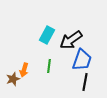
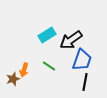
cyan rectangle: rotated 30 degrees clockwise
green line: rotated 64 degrees counterclockwise
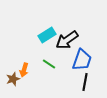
black arrow: moved 4 px left
green line: moved 2 px up
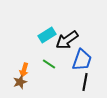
brown star: moved 7 px right, 3 px down
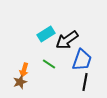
cyan rectangle: moved 1 px left, 1 px up
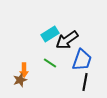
cyan rectangle: moved 4 px right
green line: moved 1 px right, 1 px up
orange arrow: rotated 16 degrees counterclockwise
brown star: moved 2 px up
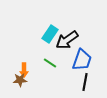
cyan rectangle: rotated 24 degrees counterclockwise
brown star: rotated 16 degrees clockwise
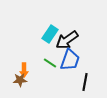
blue trapezoid: moved 12 px left
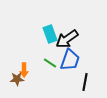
cyan rectangle: rotated 54 degrees counterclockwise
black arrow: moved 1 px up
brown star: moved 3 px left, 1 px up
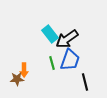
cyan rectangle: rotated 18 degrees counterclockwise
green line: moved 2 px right; rotated 40 degrees clockwise
black line: rotated 24 degrees counterclockwise
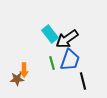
black line: moved 2 px left, 1 px up
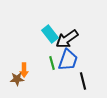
blue trapezoid: moved 2 px left
